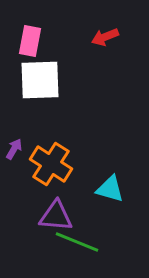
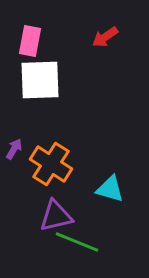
red arrow: rotated 12 degrees counterclockwise
purple triangle: rotated 18 degrees counterclockwise
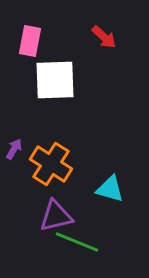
red arrow: moved 1 px left; rotated 104 degrees counterclockwise
white square: moved 15 px right
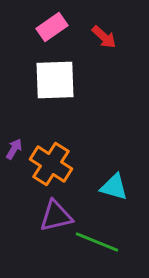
pink rectangle: moved 22 px right, 14 px up; rotated 44 degrees clockwise
cyan triangle: moved 4 px right, 2 px up
green line: moved 20 px right
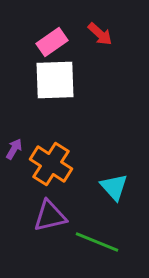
pink rectangle: moved 15 px down
red arrow: moved 4 px left, 3 px up
cyan triangle: rotated 32 degrees clockwise
purple triangle: moved 6 px left
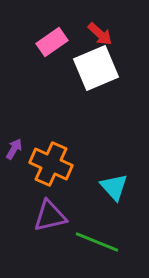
white square: moved 41 px right, 12 px up; rotated 21 degrees counterclockwise
orange cross: rotated 9 degrees counterclockwise
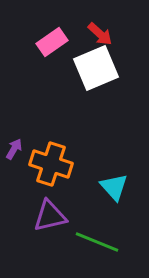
orange cross: rotated 6 degrees counterclockwise
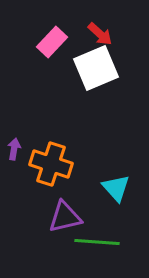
pink rectangle: rotated 12 degrees counterclockwise
purple arrow: rotated 20 degrees counterclockwise
cyan triangle: moved 2 px right, 1 px down
purple triangle: moved 15 px right, 1 px down
green line: rotated 18 degrees counterclockwise
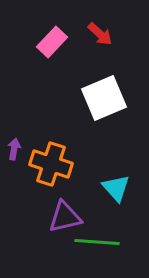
white square: moved 8 px right, 30 px down
